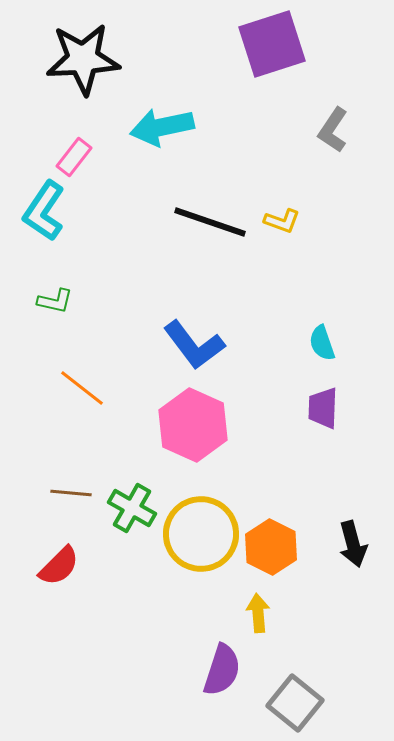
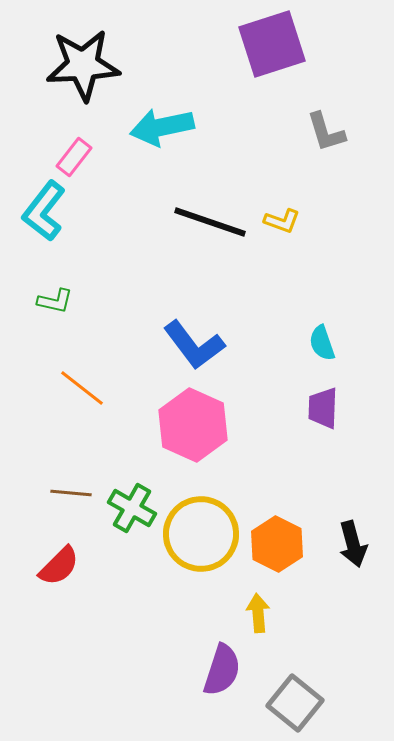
black star: moved 6 px down
gray L-shape: moved 7 px left, 2 px down; rotated 51 degrees counterclockwise
cyan L-shape: rotated 4 degrees clockwise
orange hexagon: moved 6 px right, 3 px up
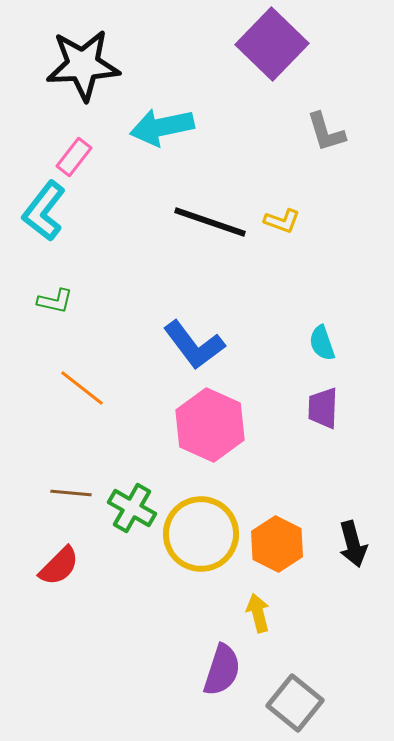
purple square: rotated 28 degrees counterclockwise
pink hexagon: moved 17 px right
yellow arrow: rotated 9 degrees counterclockwise
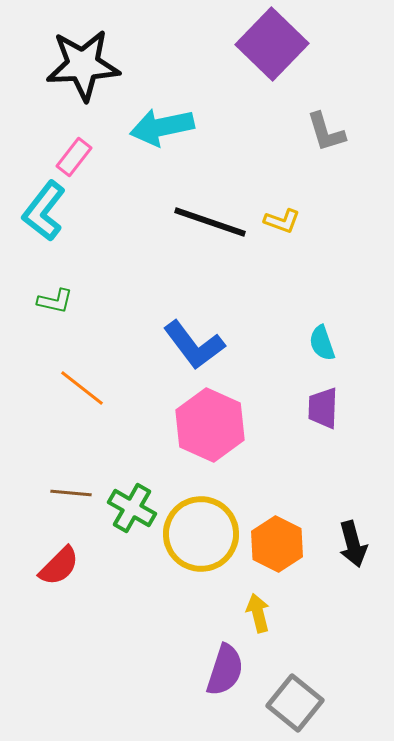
purple semicircle: moved 3 px right
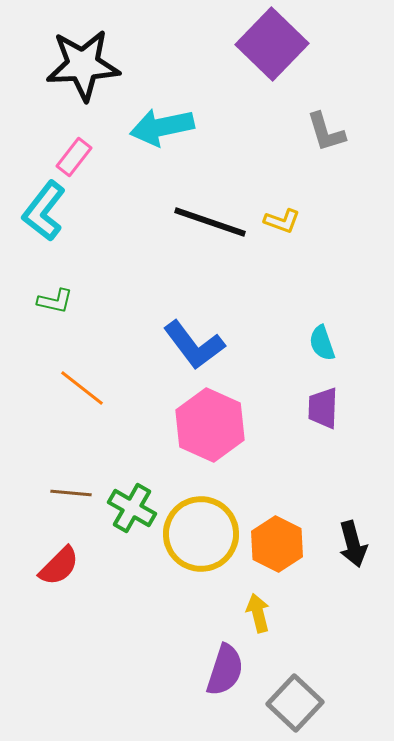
gray square: rotated 4 degrees clockwise
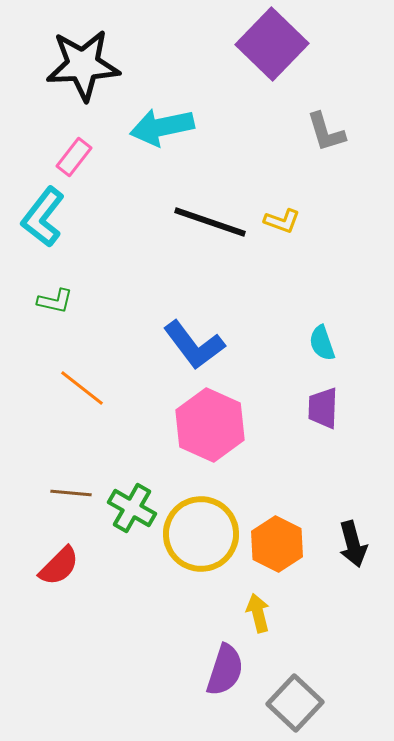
cyan L-shape: moved 1 px left, 6 px down
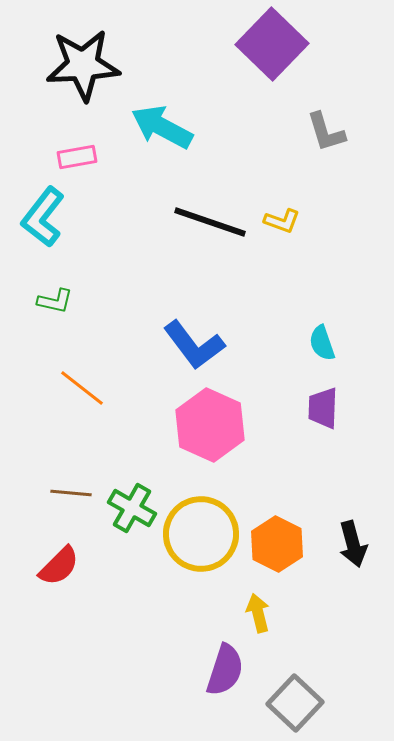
cyan arrow: rotated 40 degrees clockwise
pink rectangle: moved 3 px right; rotated 42 degrees clockwise
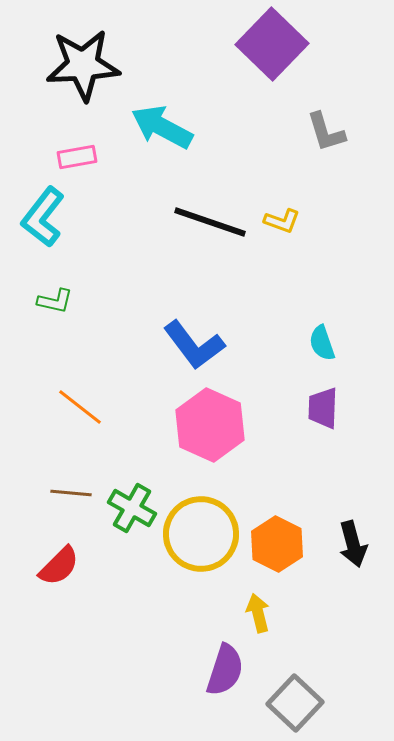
orange line: moved 2 px left, 19 px down
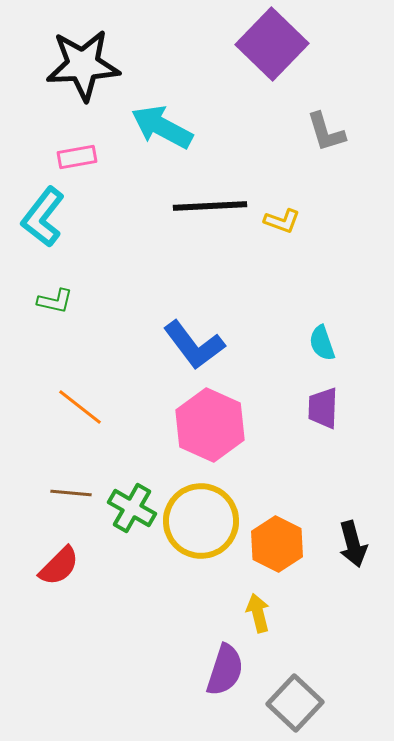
black line: moved 16 px up; rotated 22 degrees counterclockwise
yellow circle: moved 13 px up
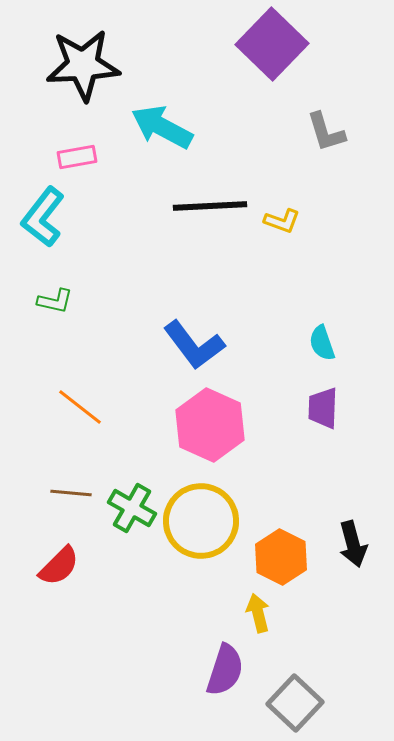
orange hexagon: moved 4 px right, 13 px down
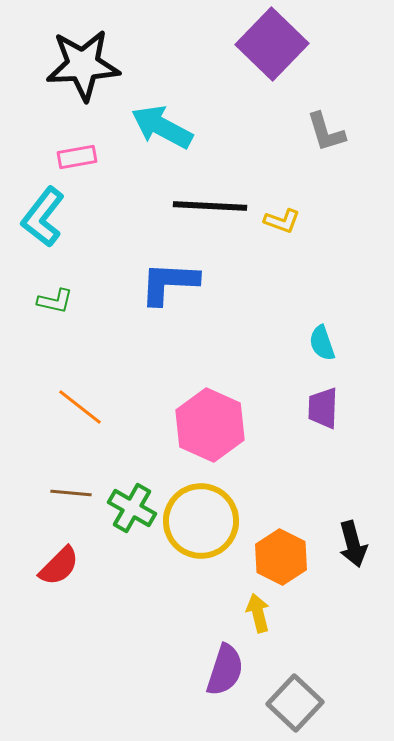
black line: rotated 6 degrees clockwise
blue L-shape: moved 25 px left, 62 px up; rotated 130 degrees clockwise
